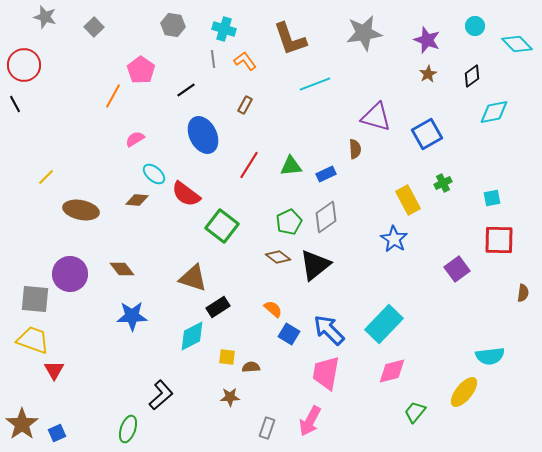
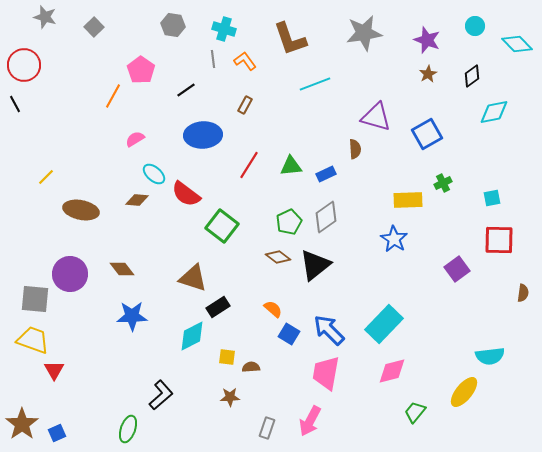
blue ellipse at (203, 135): rotated 66 degrees counterclockwise
yellow rectangle at (408, 200): rotated 64 degrees counterclockwise
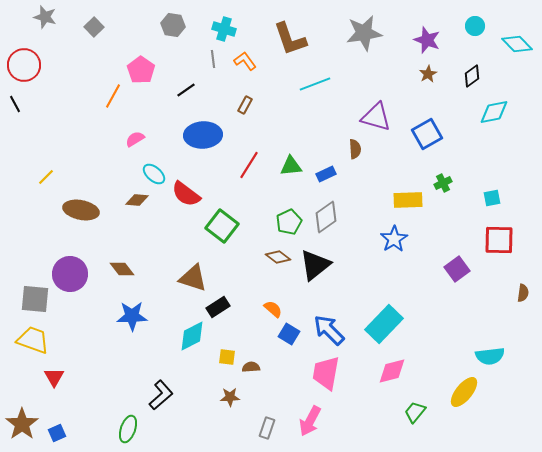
blue star at (394, 239): rotated 8 degrees clockwise
red triangle at (54, 370): moved 7 px down
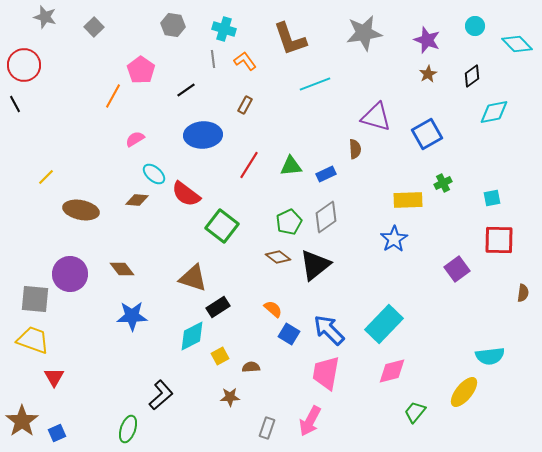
yellow square at (227, 357): moved 7 px left, 1 px up; rotated 36 degrees counterclockwise
brown star at (22, 424): moved 3 px up
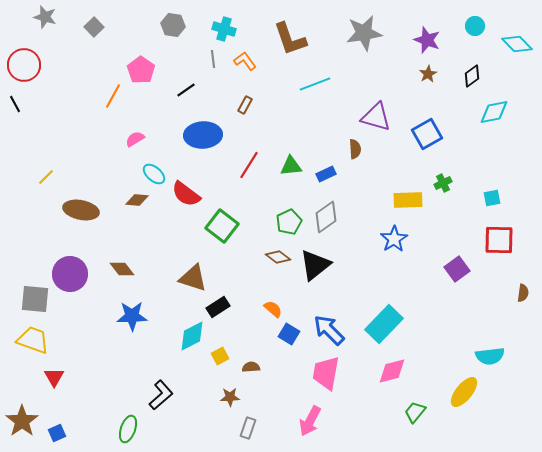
gray rectangle at (267, 428): moved 19 px left
